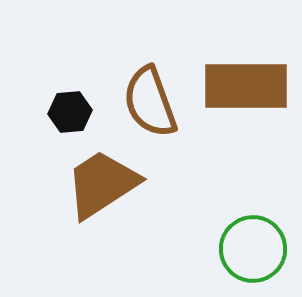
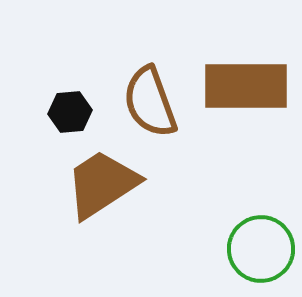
green circle: moved 8 px right
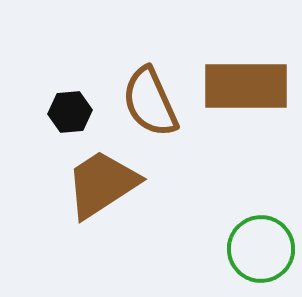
brown semicircle: rotated 4 degrees counterclockwise
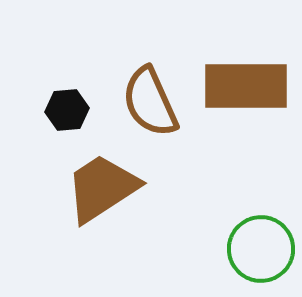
black hexagon: moved 3 px left, 2 px up
brown trapezoid: moved 4 px down
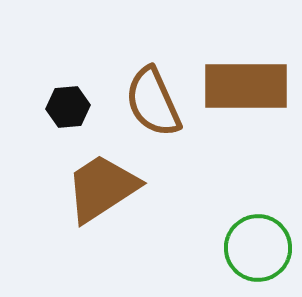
brown semicircle: moved 3 px right
black hexagon: moved 1 px right, 3 px up
green circle: moved 3 px left, 1 px up
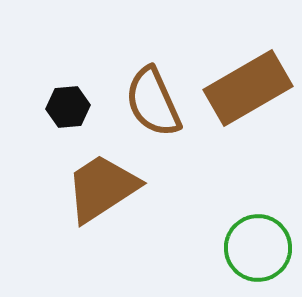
brown rectangle: moved 2 px right, 2 px down; rotated 30 degrees counterclockwise
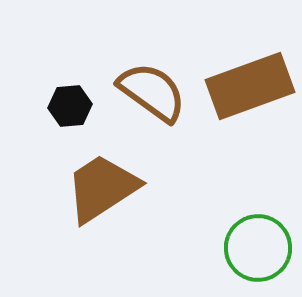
brown rectangle: moved 2 px right, 2 px up; rotated 10 degrees clockwise
brown semicircle: moved 1 px left, 10 px up; rotated 150 degrees clockwise
black hexagon: moved 2 px right, 1 px up
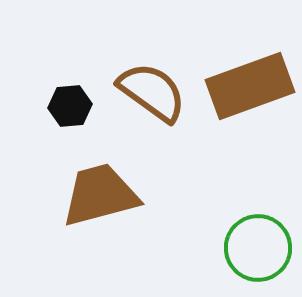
brown trapezoid: moved 2 px left, 7 px down; rotated 18 degrees clockwise
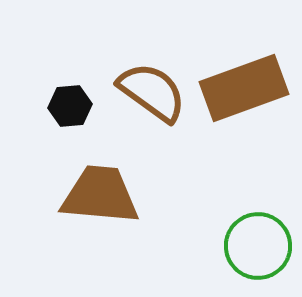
brown rectangle: moved 6 px left, 2 px down
brown trapezoid: rotated 20 degrees clockwise
green circle: moved 2 px up
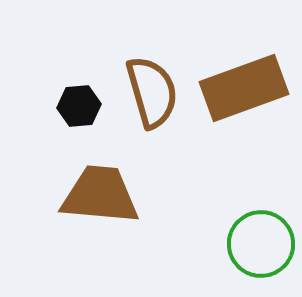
brown semicircle: rotated 38 degrees clockwise
black hexagon: moved 9 px right
green circle: moved 3 px right, 2 px up
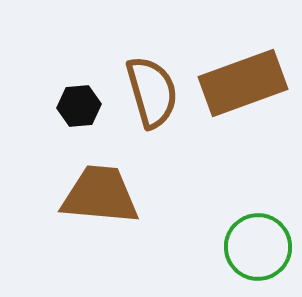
brown rectangle: moved 1 px left, 5 px up
green circle: moved 3 px left, 3 px down
